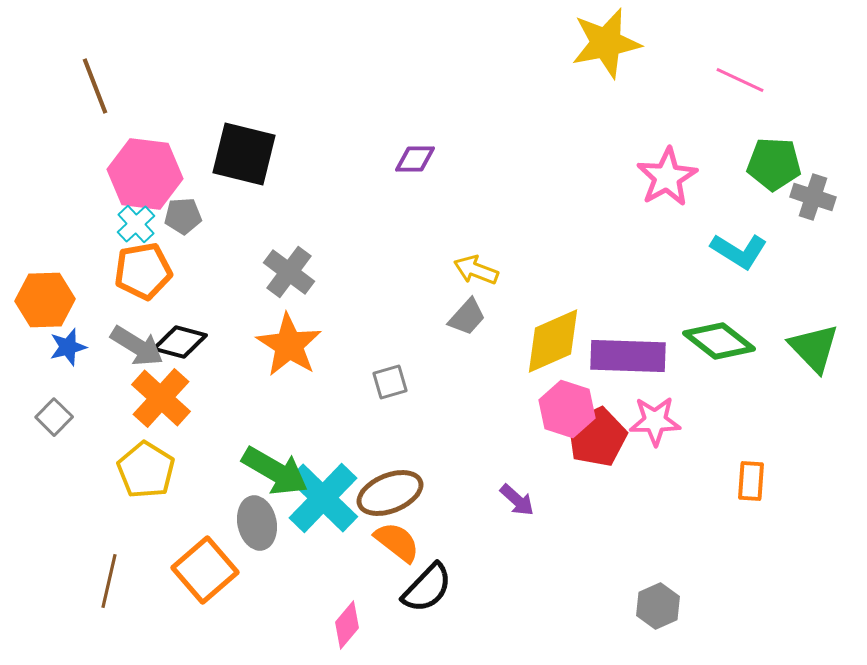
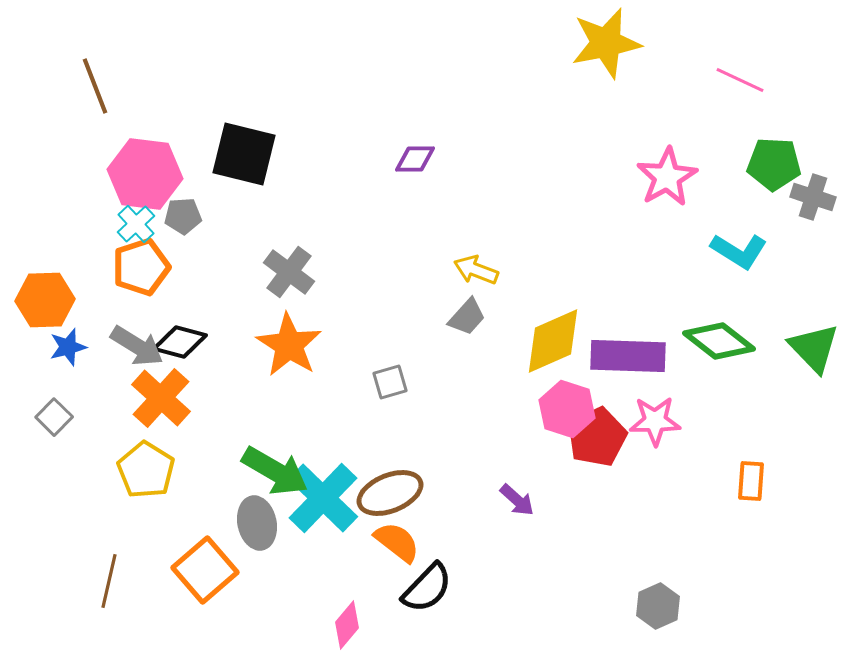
orange pentagon at (143, 271): moved 2 px left, 4 px up; rotated 8 degrees counterclockwise
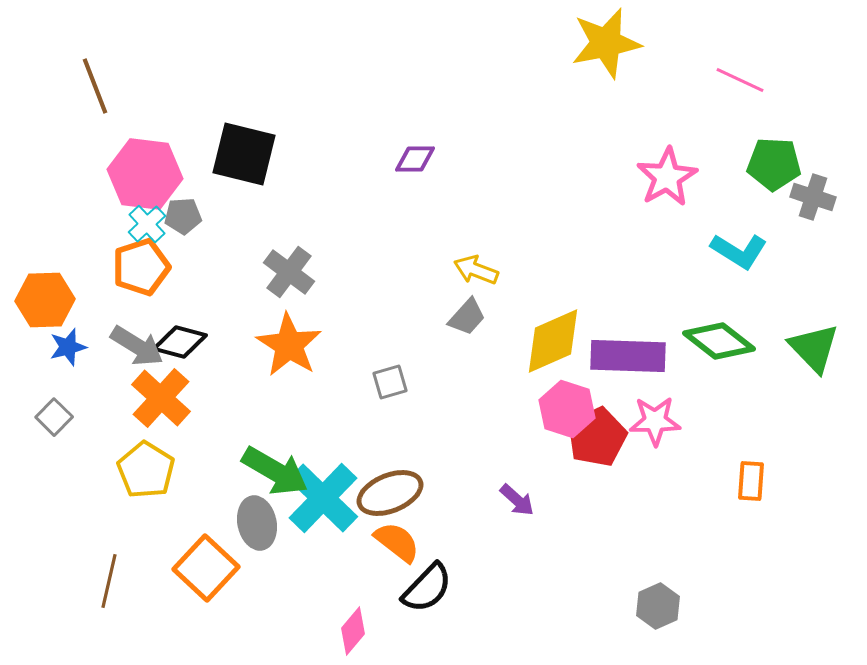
cyan cross at (136, 224): moved 11 px right
orange square at (205, 570): moved 1 px right, 2 px up; rotated 6 degrees counterclockwise
pink diamond at (347, 625): moved 6 px right, 6 px down
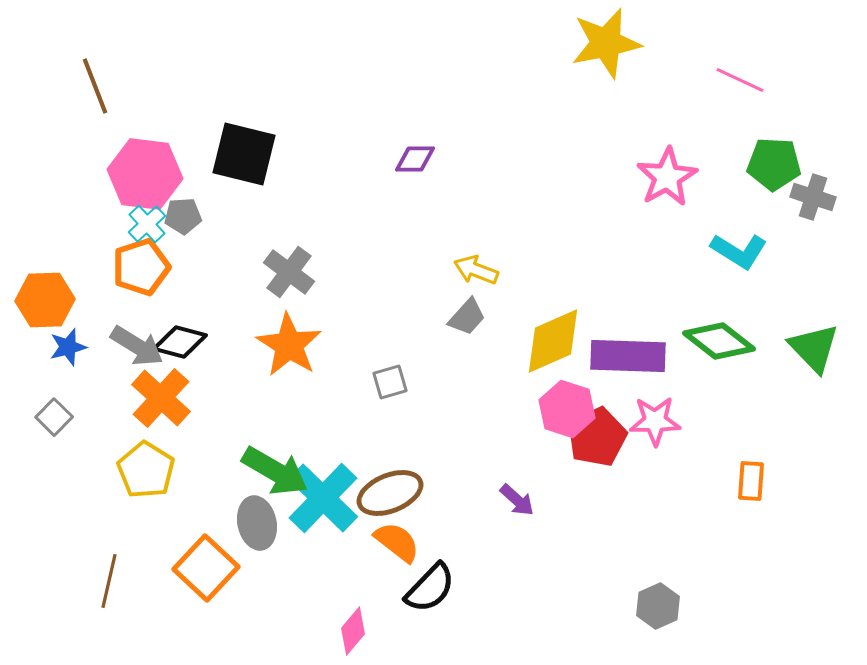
black semicircle at (427, 588): moved 3 px right
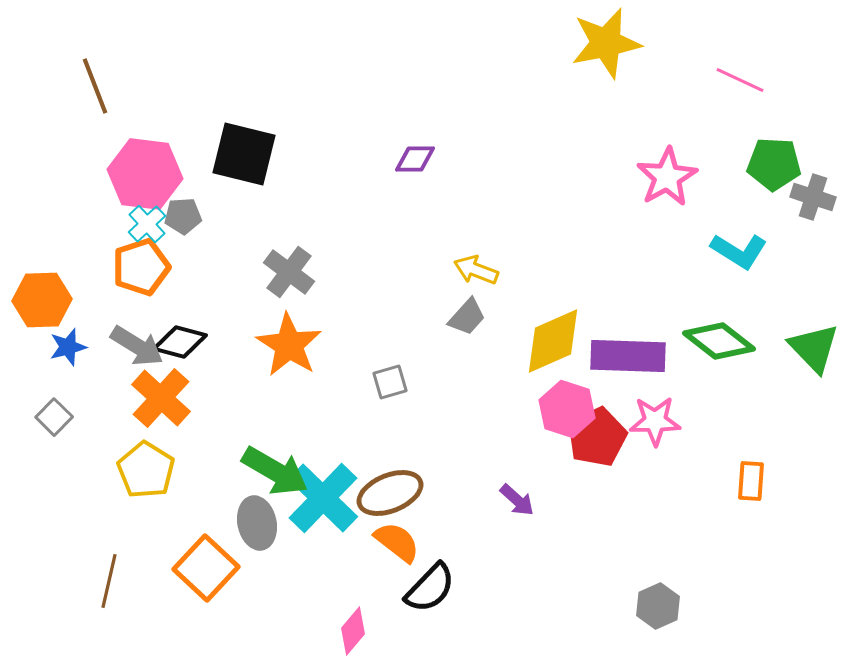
orange hexagon at (45, 300): moved 3 px left
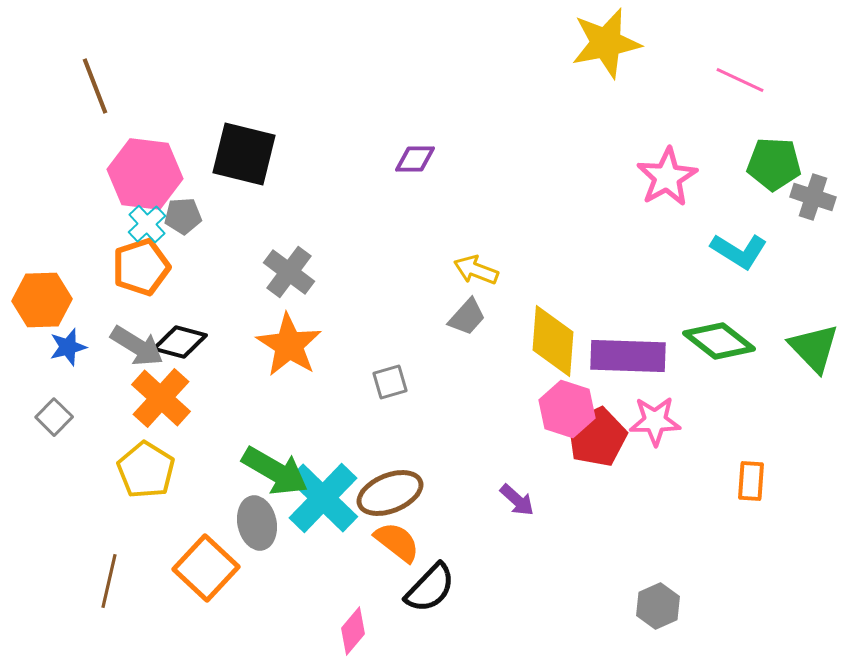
yellow diamond at (553, 341): rotated 62 degrees counterclockwise
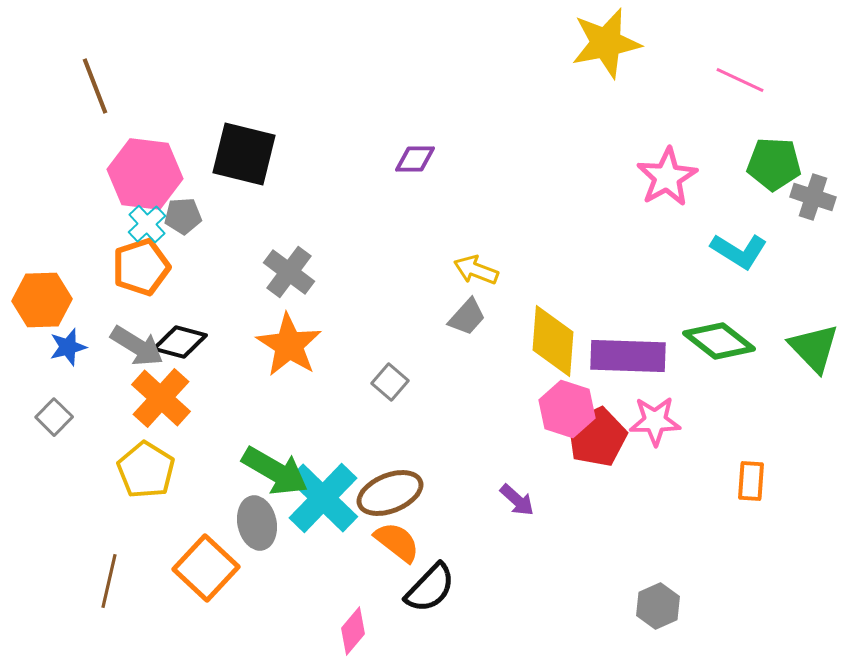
gray square at (390, 382): rotated 33 degrees counterclockwise
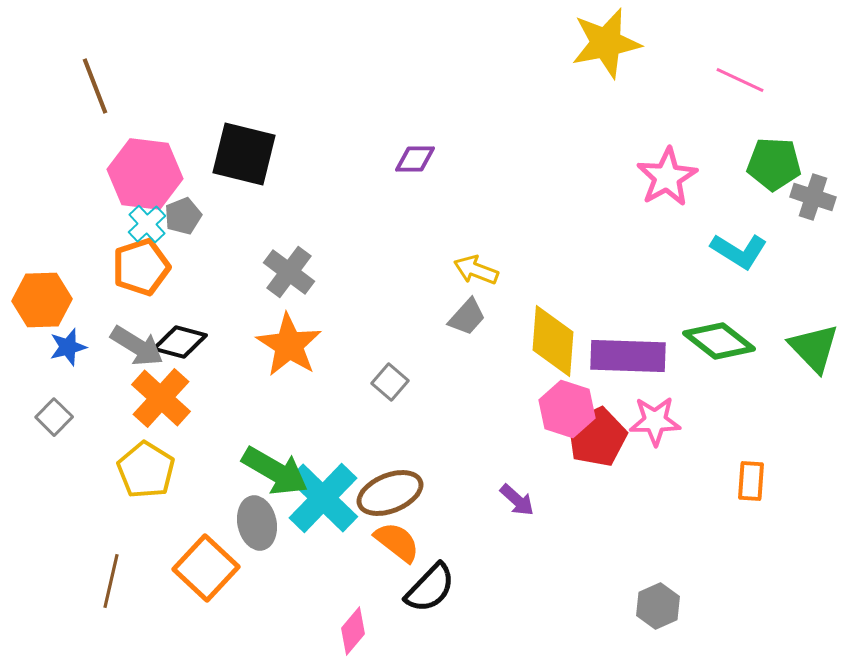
gray pentagon at (183, 216): rotated 18 degrees counterclockwise
brown line at (109, 581): moved 2 px right
